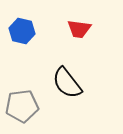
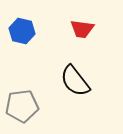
red trapezoid: moved 3 px right
black semicircle: moved 8 px right, 2 px up
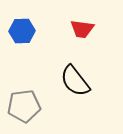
blue hexagon: rotated 15 degrees counterclockwise
gray pentagon: moved 2 px right
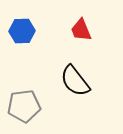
red trapezoid: moved 1 px left, 1 px down; rotated 60 degrees clockwise
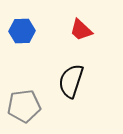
red trapezoid: rotated 25 degrees counterclockwise
black semicircle: moved 4 px left; rotated 56 degrees clockwise
